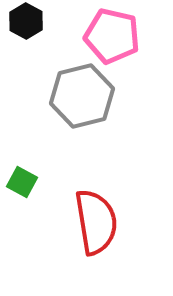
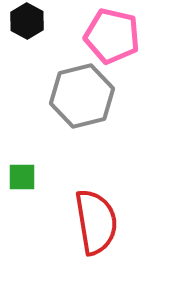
black hexagon: moved 1 px right
green square: moved 5 px up; rotated 28 degrees counterclockwise
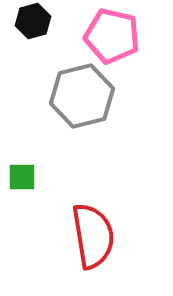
black hexagon: moved 6 px right; rotated 16 degrees clockwise
red semicircle: moved 3 px left, 14 px down
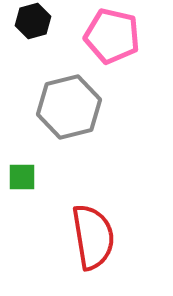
gray hexagon: moved 13 px left, 11 px down
red semicircle: moved 1 px down
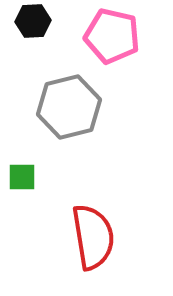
black hexagon: rotated 12 degrees clockwise
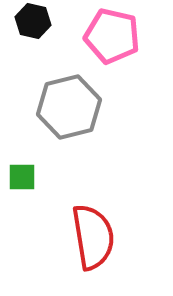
black hexagon: rotated 16 degrees clockwise
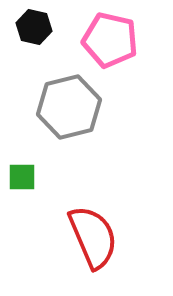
black hexagon: moved 1 px right, 6 px down
pink pentagon: moved 2 px left, 4 px down
red semicircle: rotated 14 degrees counterclockwise
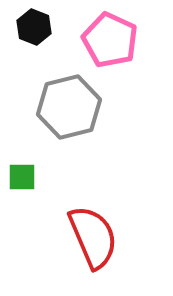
black hexagon: rotated 8 degrees clockwise
pink pentagon: rotated 12 degrees clockwise
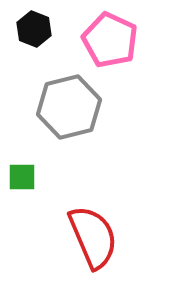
black hexagon: moved 2 px down
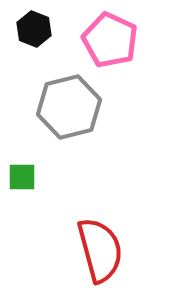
red semicircle: moved 7 px right, 13 px down; rotated 8 degrees clockwise
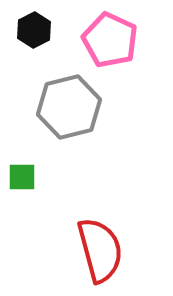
black hexagon: moved 1 px down; rotated 12 degrees clockwise
